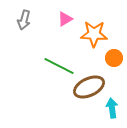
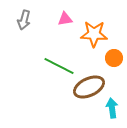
pink triangle: rotated 21 degrees clockwise
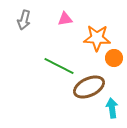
orange star: moved 3 px right, 4 px down
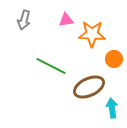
pink triangle: moved 1 px right, 1 px down
orange star: moved 5 px left, 4 px up
orange circle: moved 1 px down
green line: moved 8 px left
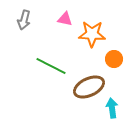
pink triangle: moved 1 px left, 1 px up; rotated 21 degrees clockwise
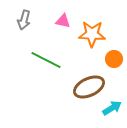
pink triangle: moved 2 px left, 2 px down
green line: moved 5 px left, 6 px up
cyan arrow: rotated 66 degrees clockwise
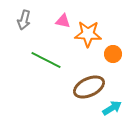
orange star: moved 4 px left
orange circle: moved 1 px left, 5 px up
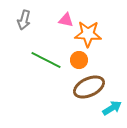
pink triangle: moved 3 px right, 1 px up
orange circle: moved 34 px left, 6 px down
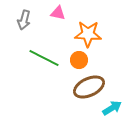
pink triangle: moved 8 px left, 7 px up
green line: moved 2 px left, 2 px up
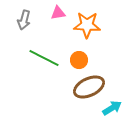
pink triangle: rotated 21 degrees counterclockwise
orange star: moved 1 px left, 9 px up
